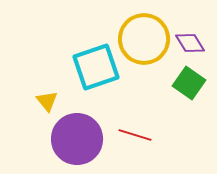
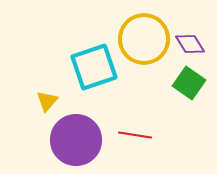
purple diamond: moved 1 px down
cyan square: moved 2 px left
yellow triangle: rotated 20 degrees clockwise
red line: rotated 8 degrees counterclockwise
purple circle: moved 1 px left, 1 px down
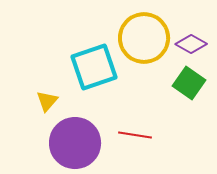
yellow circle: moved 1 px up
purple diamond: moved 1 px right; rotated 28 degrees counterclockwise
purple circle: moved 1 px left, 3 px down
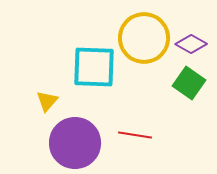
cyan square: rotated 21 degrees clockwise
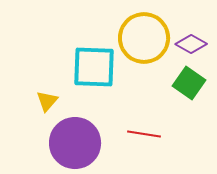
red line: moved 9 px right, 1 px up
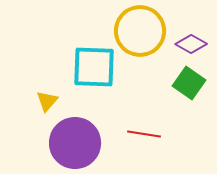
yellow circle: moved 4 px left, 7 px up
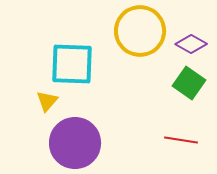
cyan square: moved 22 px left, 3 px up
red line: moved 37 px right, 6 px down
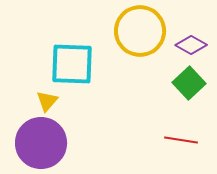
purple diamond: moved 1 px down
green square: rotated 12 degrees clockwise
purple circle: moved 34 px left
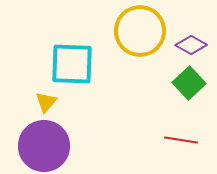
yellow triangle: moved 1 px left, 1 px down
purple circle: moved 3 px right, 3 px down
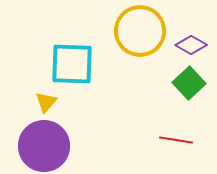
red line: moved 5 px left
